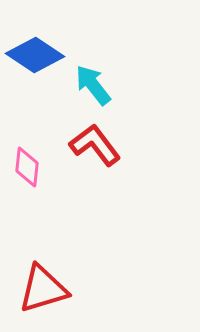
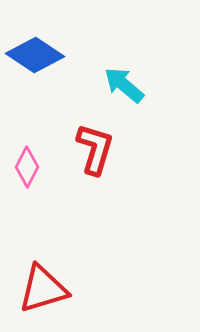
cyan arrow: moved 31 px right; rotated 12 degrees counterclockwise
red L-shape: moved 4 px down; rotated 54 degrees clockwise
pink diamond: rotated 21 degrees clockwise
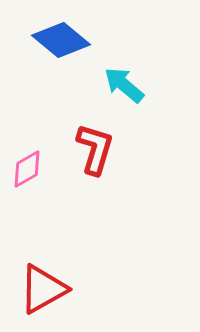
blue diamond: moved 26 px right, 15 px up; rotated 6 degrees clockwise
pink diamond: moved 2 px down; rotated 33 degrees clockwise
red triangle: rotated 12 degrees counterclockwise
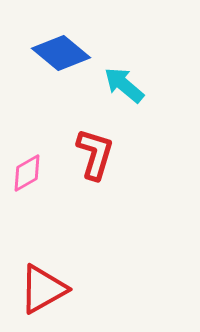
blue diamond: moved 13 px down
red L-shape: moved 5 px down
pink diamond: moved 4 px down
